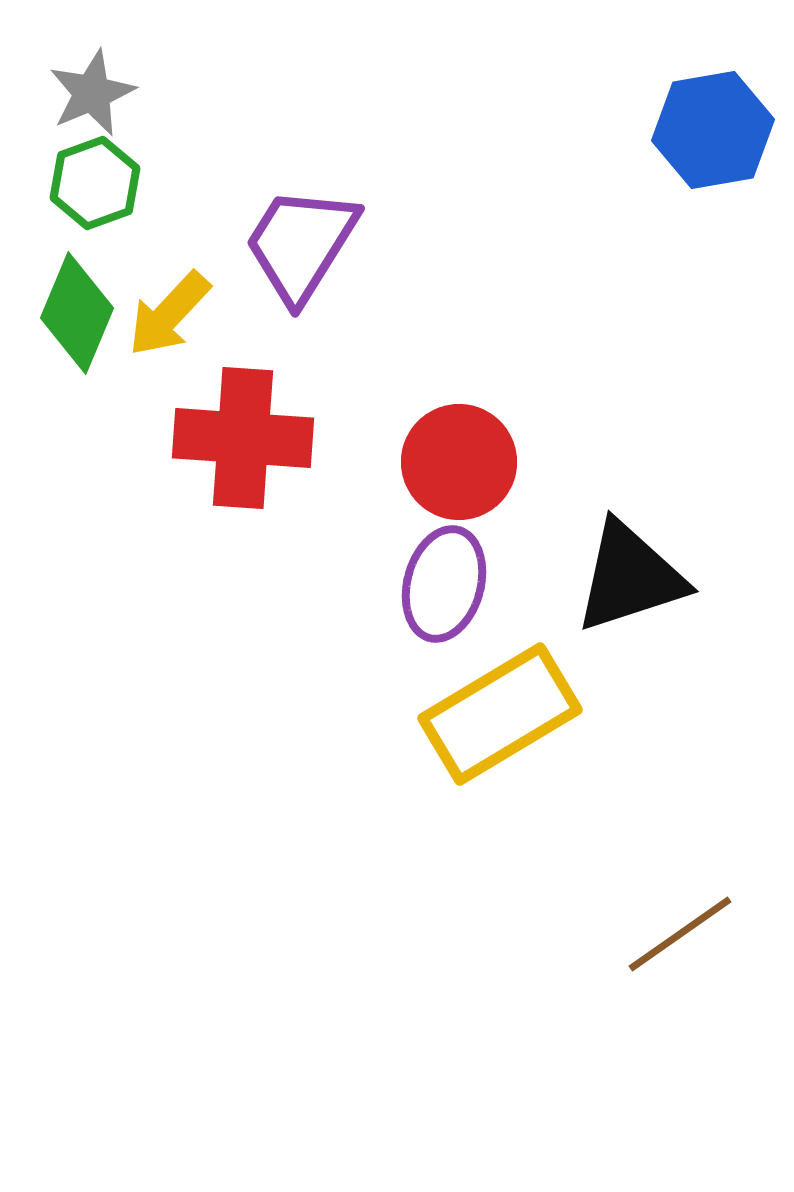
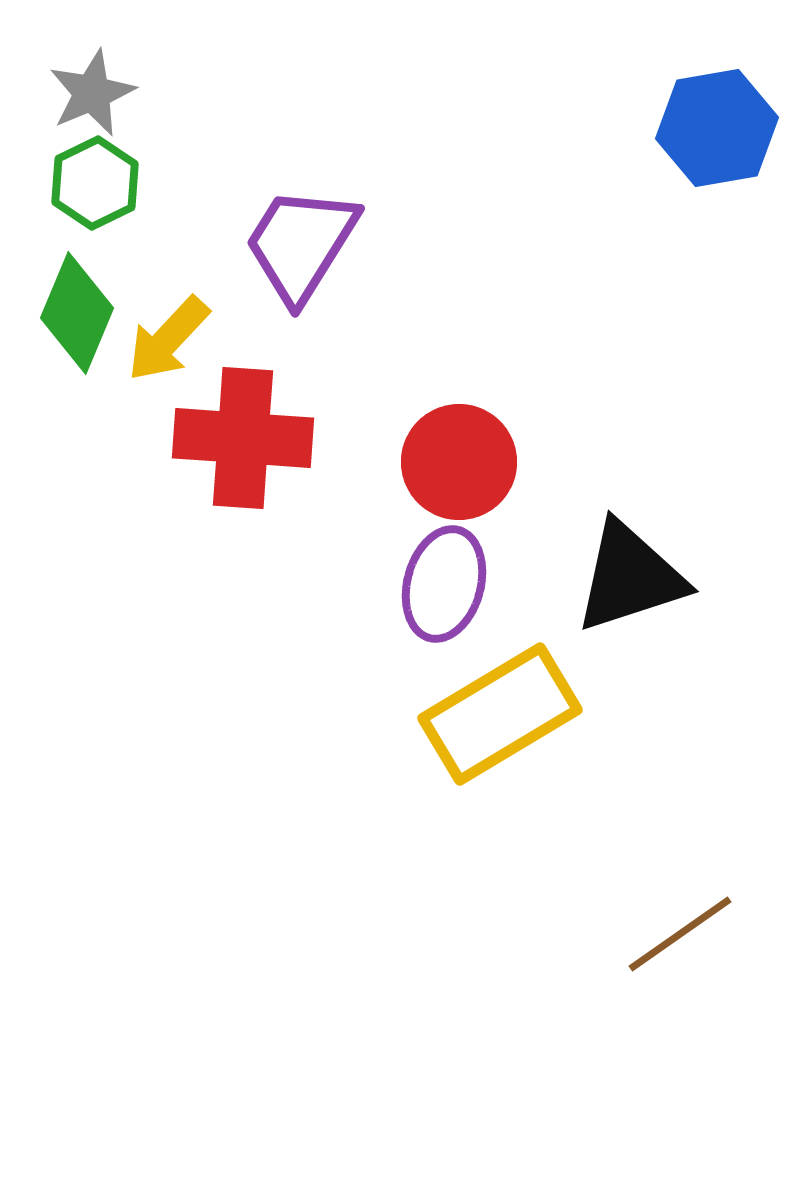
blue hexagon: moved 4 px right, 2 px up
green hexagon: rotated 6 degrees counterclockwise
yellow arrow: moved 1 px left, 25 px down
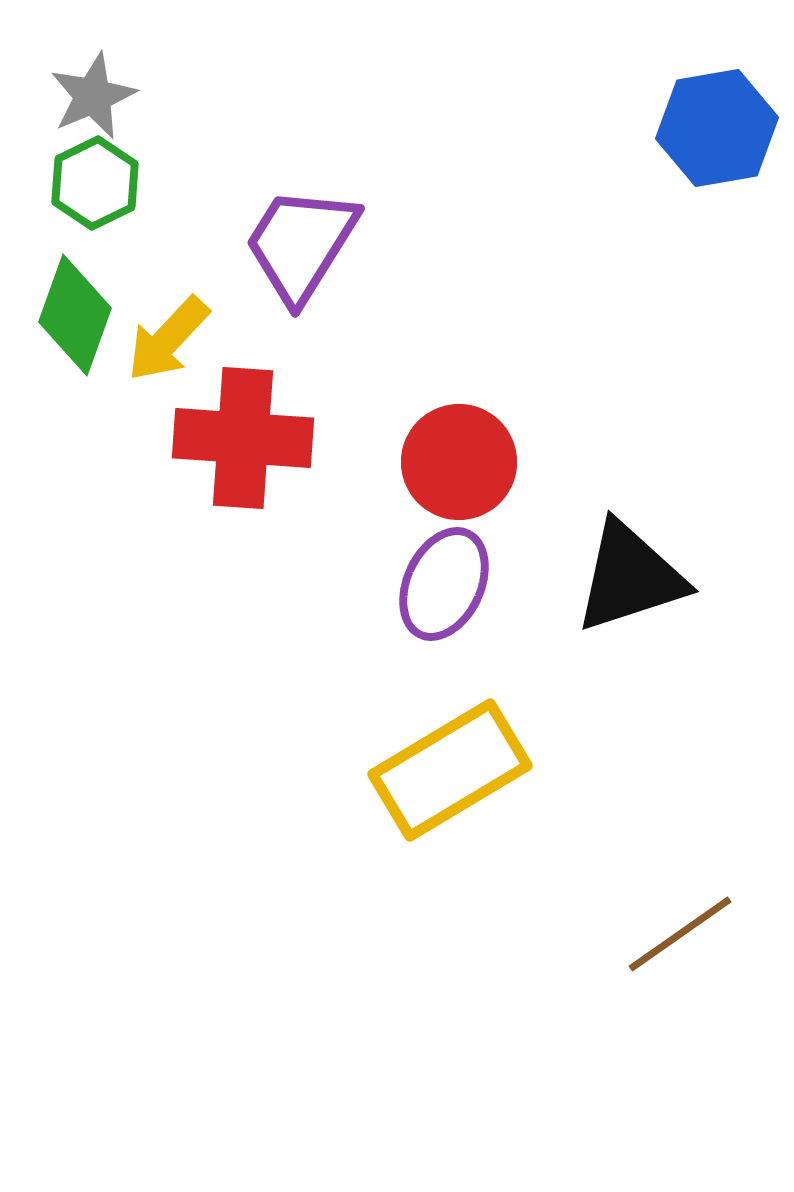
gray star: moved 1 px right, 3 px down
green diamond: moved 2 px left, 2 px down; rotated 3 degrees counterclockwise
purple ellipse: rotated 10 degrees clockwise
yellow rectangle: moved 50 px left, 56 px down
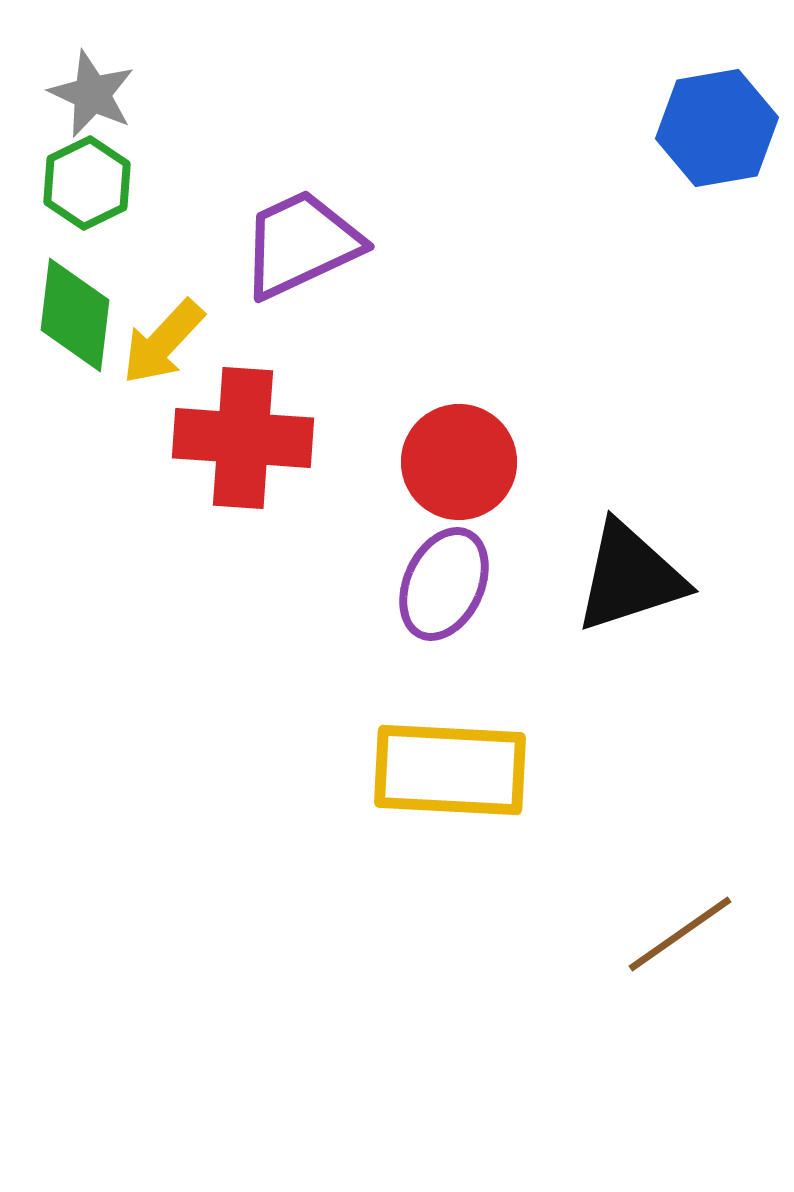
gray star: moved 1 px left, 2 px up; rotated 24 degrees counterclockwise
green hexagon: moved 8 px left
purple trapezoid: rotated 33 degrees clockwise
green diamond: rotated 13 degrees counterclockwise
yellow arrow: moved 5 px left, 3 px down
yellow rectangle: rotated 34 degrees clockwise
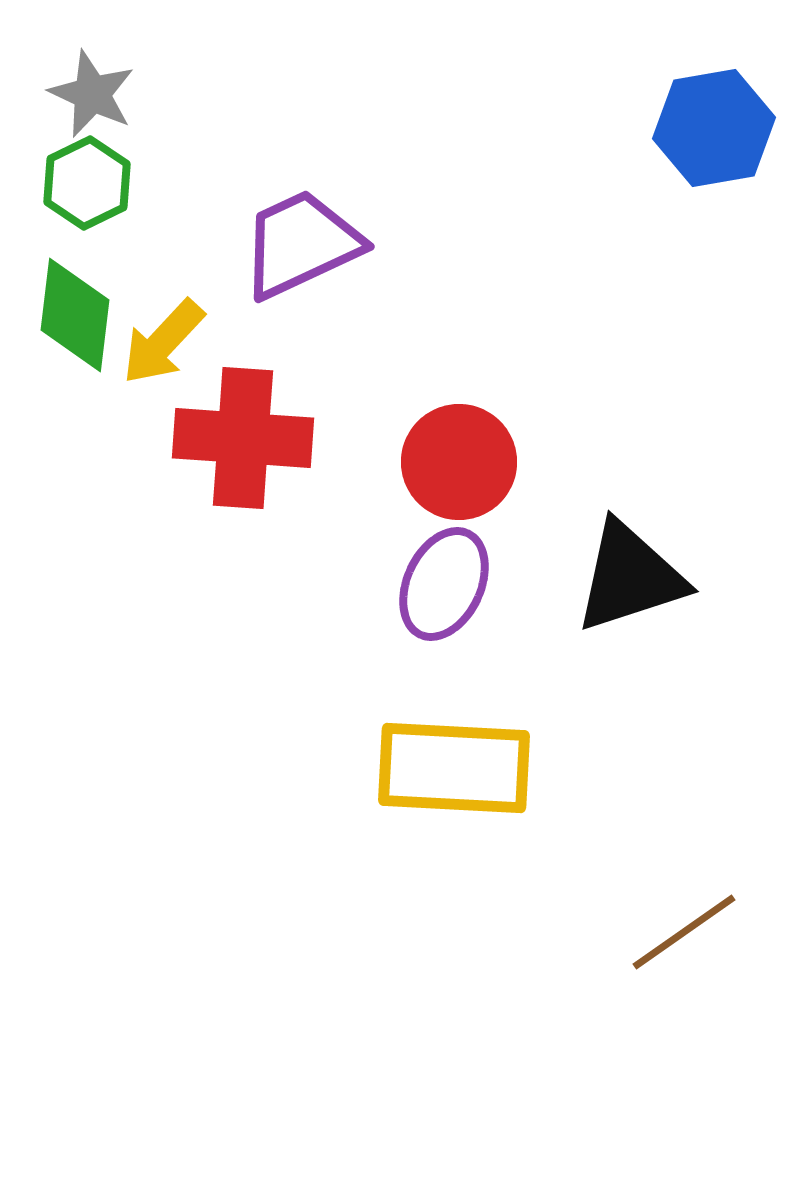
blue hexagon: moved 3 px left
yellow rectangle: moved 4 px right, 2 px up
brown line: moved 4 px right, 2 px up
